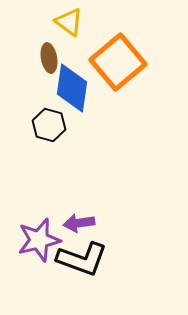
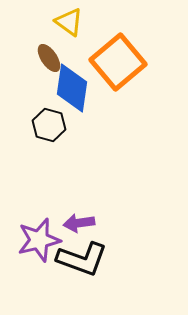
brown ellipse: rotated 24 degrees counterclockwise
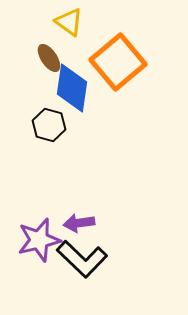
black L-shape: rotated 24 degrees clockwise
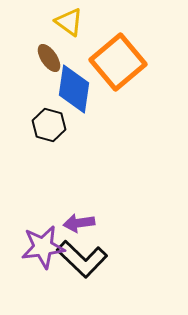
blue diamond: moved 2 px right, 1 px down
purple star: moved 4 px right, 7 px down; rotated 6 degrees clockwise
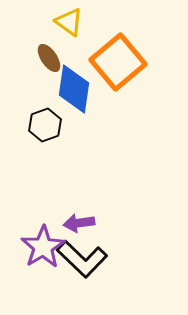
black hexagon: moved 4 px left; rotated 24 degrees clockwise
purple star: rotated 24 degrees counterclockwise
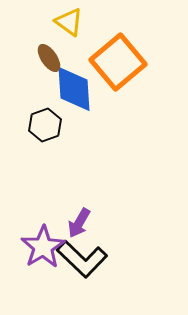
blue diamond: rotated 12 degrees counterclockwise
purple arrow: rotated 52 degrees counterclockwise
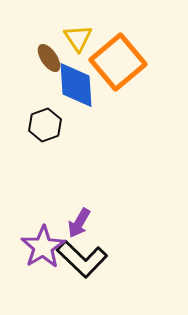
yellow triangle: moved 9 px right, 16 px down; rotated 20 degrees clockwise
blue diamond: moved 2 px right, 4 px up
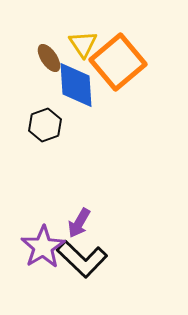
yellow triangle: moved 5 px right, 6 px down
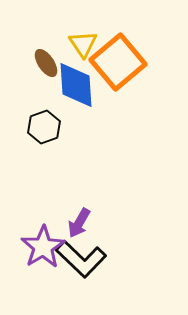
brown ellipse: moved 3 px left, 5 px down
black hexagon: moved 1 px left, 2 px down
black L-shape: moved 1 px left
